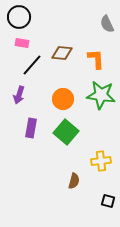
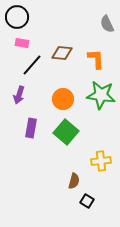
black circle: moved 2 px left
black square: moved 21 px left; rotated 16 degrees clockwise
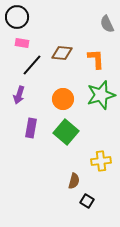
green star: rotated 24 degrees counterclockwise
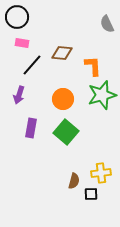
orange L-shape: moved 3 px left, 7 px down
green star: moved 1 px right
yellow cross: moved 12 px down
black square: moved 4 px right, 7 px up; rotated 32 degrees counterclockwise
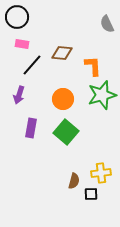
pink rectangle: moved 1 px down
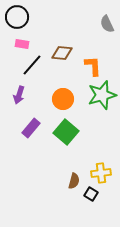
purple rectangle: rotated 30 degrees clockwise
black square: rotated 32 degrees clockwise
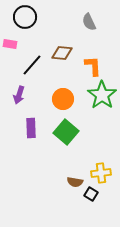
black circle: moved 8 px right
gray semicircle: moved 18 px left, 2 px up
pink rectangle: moved 12 px left
green star: rotated 20 degrees counterclockwise
purple rectangle: rotated 42 degrees counterclockwise
brown semicircle: moved 1 px right, 1 px down; rotated 84 degrees clockwise
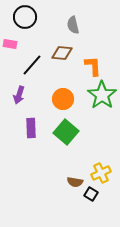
gray semicircle: moved 16 px left, 3 px down; rotated 12 degrees clockwise
yellow cross: rotated 18 degrees counterclockwise
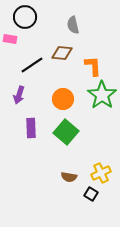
pink rectangle: moved 5 px up
black line: rotated 15 degrees clockwise
brown semicircle: moved 6 px left, 5 px up
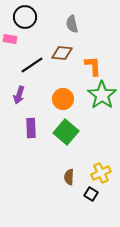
gray semicircle: moved 1 px left, 1 px up
brown semicircle: rotated 84 degrees clockwise
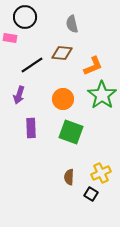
pink rectangle: moved 1 px up
orange L-shape: rotated 70 degrees clockwise
green square: moved 5 px right; rotated 20 degrees counterclockwise
